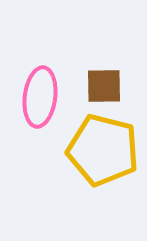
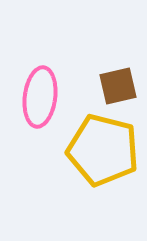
brown square: moved 14 px right; rotated 12 degrees counterclockwise
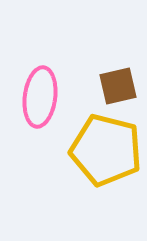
yellow pentagon: moved 3 px right
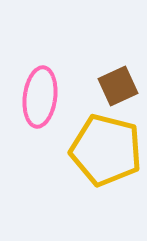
brown square: rotated 12 degrees counterclockwise
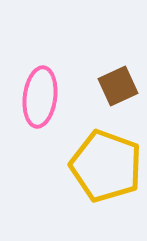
yellow pentagon: moved 16 px down; rotated 6 degrees clockwise
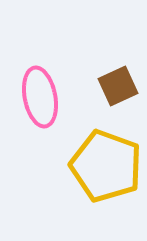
pink ellipse: rotated 18 degrees counterclockwise
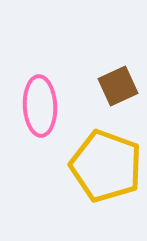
pink ellipse: moved 9 px down; rotated 8 degrees clockwise
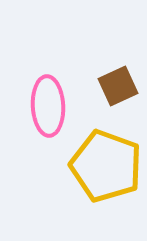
pink ellipse: moved 8 px right
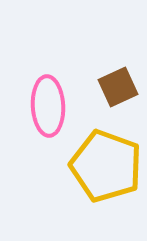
brown square: moved 1 px down
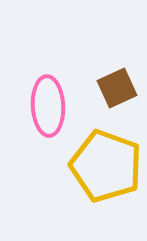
brown square: moved 1 px left, 1 px down
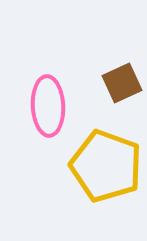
brown square: moved 5 px right, 5 px up
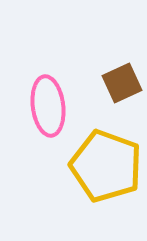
pink ellipse: rotated 4 degrees counterclockwise
